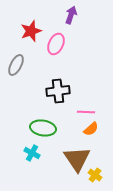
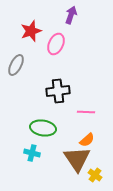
orange semicircle: moved 4 px left, 11 px down
cyan cross: rotated 14 degrees counterclockwise
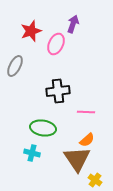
purple arrow: moved 2 px right, 9 px down
gray ellipse: moved 1 px left, 1 px down
yellow cross: moved 5 px down
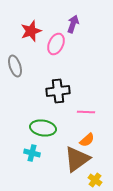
gray ellipse: rotated 45 degrees counterclockwise
brown triangle: rotated 28 degrees clockwise
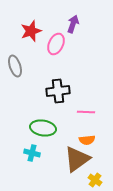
orange semicircle: rotated 35 degrees clockwise
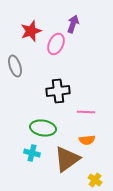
brown triangle: moved 10 px left
